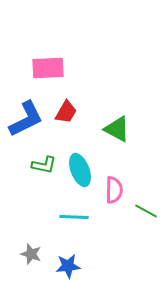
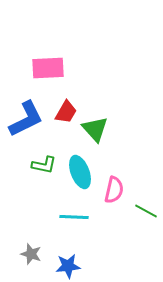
green triangle: moved 22 px left; rotated 20 degrees clockwise
cyan ellipse: moved 2 px down
pink semicircle: rotated 12 degrees clockwise
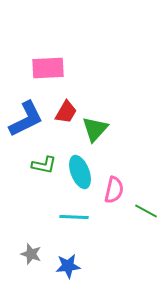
green triangle: rotated 24 degrees clockwise
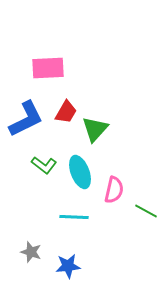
green L-shape: rotated 25 degrees clockwise
gray star: moved 2 px up
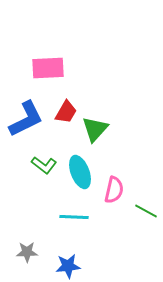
gray star: moved 4 px left; rotated 20 degrees counterclockwise
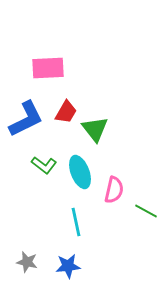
green triangle: rotated 20 degrees counterclockwise
cyan line: moved 2 px right, 5 px down; rotated 76 degrees clockwise
gray star: moved 10 px down; rotated 15 degrees clockwise
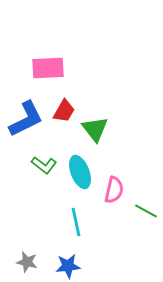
red trapezoid: moved 2 px left, 1 px up
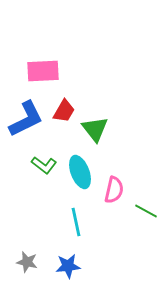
pink rectangle: moved 5 px left, 3 px down
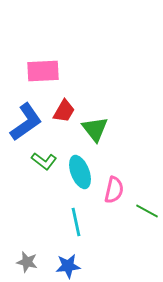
blue L-shape: moved 3 px down; rotated 9 degrees counterclockwise
green L-shape: moved 4 px up
green line: moved 1 px right
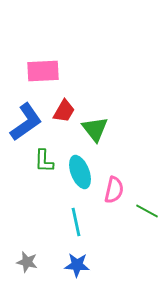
green L-shape: rotated 55 degrees clockwise
blue star: moved 9 px right, 1 px up; rotated 10 degrees clockwise
